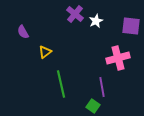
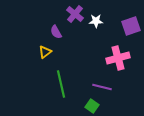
white star: rotated 24 degrees clockwise
purple square: rotated 24 degrees counterclockwise
purple semicircle: moved 33 px right
purple line: rotated 66 degrees counterclockwise
green square: moved 1 px left
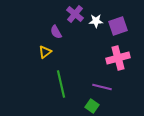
purple square: moved 13 px left
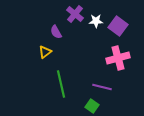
purple square: rotated 36 degrees counterclockwise
